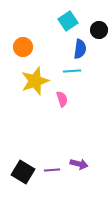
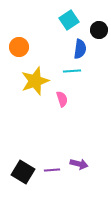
cyan square: moved 1 px right, 1 px up
orange circle: moved 4 px left
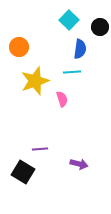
cyan square: rotated 12 degrees counterclockwise
black circle: moved 1 px right, 3 px up
cyan line: moved 1 px down
purple line: moved 12 px left, 21 px up
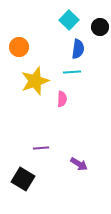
blue semicircle: moved 2 px left
pink semicircle: rotated 21 degrees clockwise
purple line: moved 1 px right, 1 px up
purple arrow: rotated 18 degrees clockwise
black square: moved 7 px down
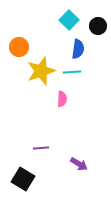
black circle: moved 2 px left, 1 px up
yellow star: moved 6 px right, 10 px up
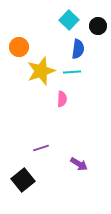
purple line: rotated 14 degrees counterclockwise
black square: moved 1 px down; rotated 20 degrees clockwise
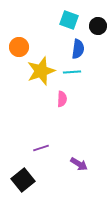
cyan square: rotated 24 degrees counterclockwise
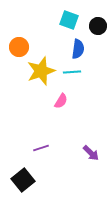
pink semicircle: moved 1 px left, 2 px down; rotated 28 degrees clockwise
purple arrow: moved 12 px right, 11 px up; rotated 12 degrees clockwise
